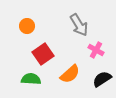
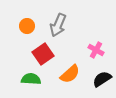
gray arrow: moved 21 px left; rotated 55 degrees clockwise
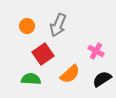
pink cross: moved 1 px down
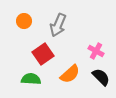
orange circle: moved 3 px left, 5 px up
black semicircle: moved 1 px left, 2 px up; rotated 78 degrees clockwise
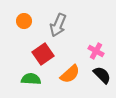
black semicircle: moved 1 px right, 2 px up
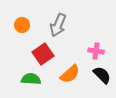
orange circle: moved 2 px left, 4 px down
pink cross: rotated 21 degrees counterclockwise
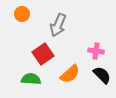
orange circle: moved 11 px up
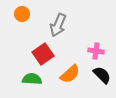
green semicircle: moved 1 px right
